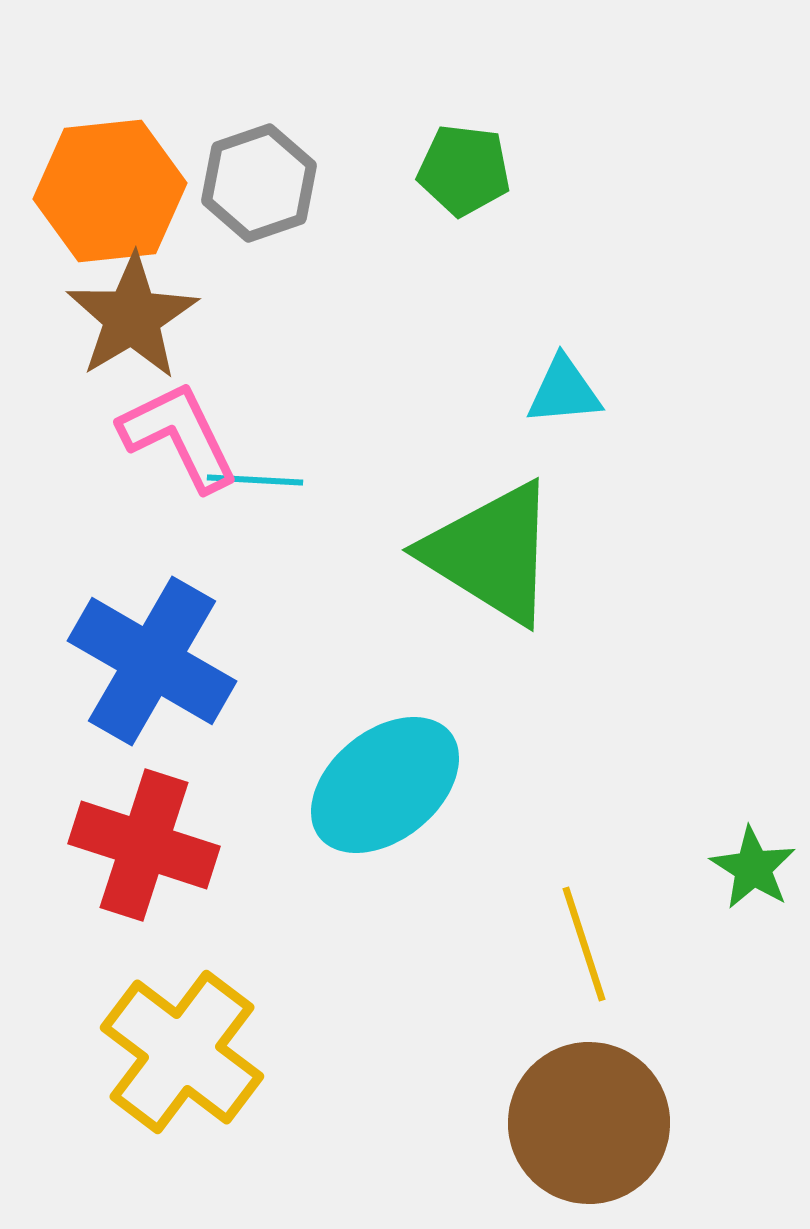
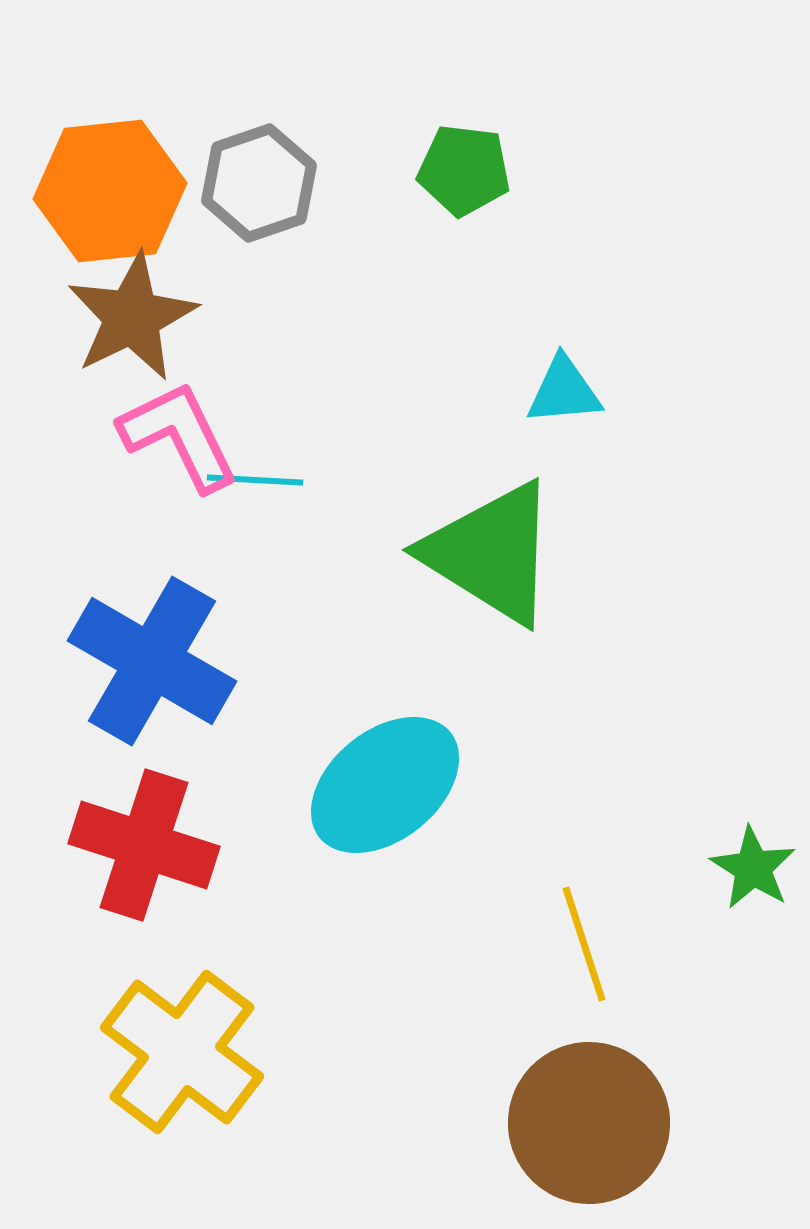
brown star: rotated 5 degrees clockwise
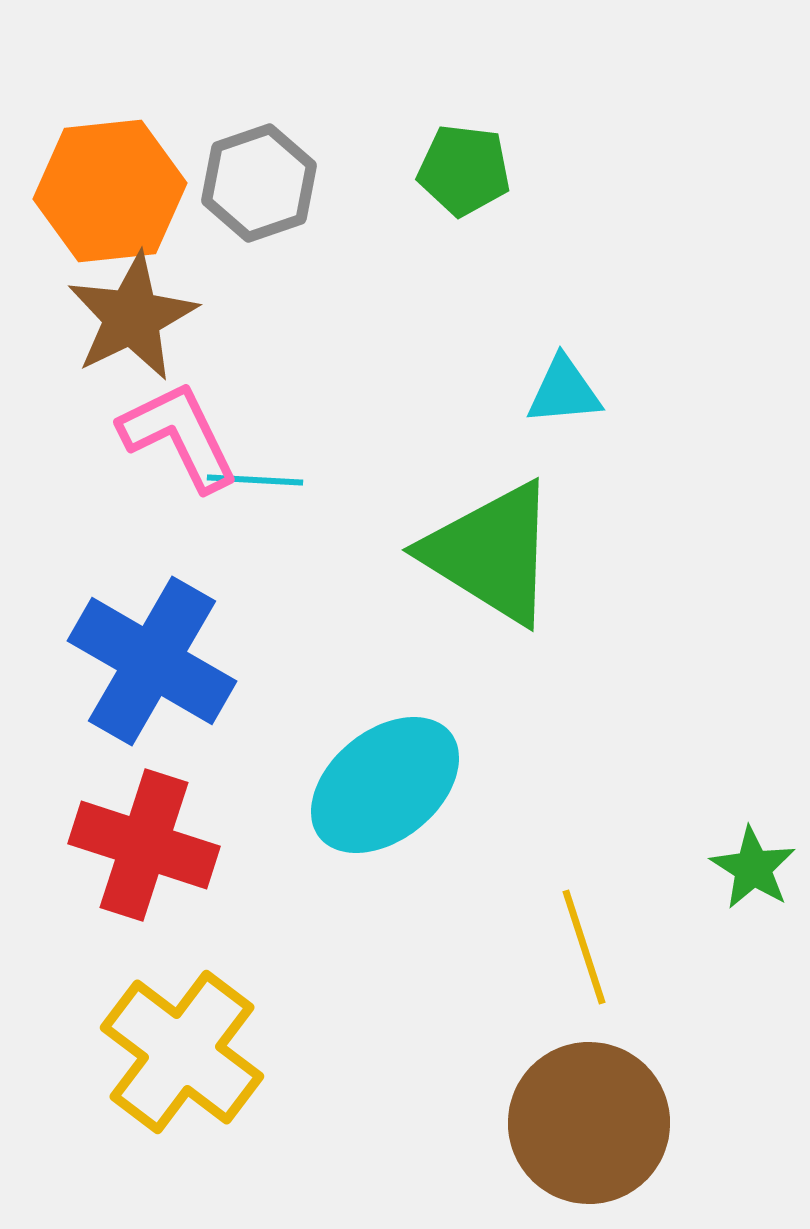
yellow line: moved 3 px down
